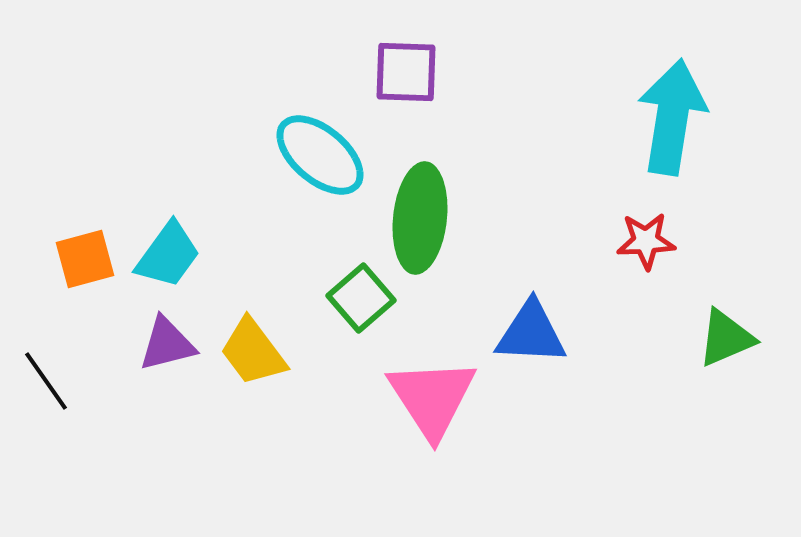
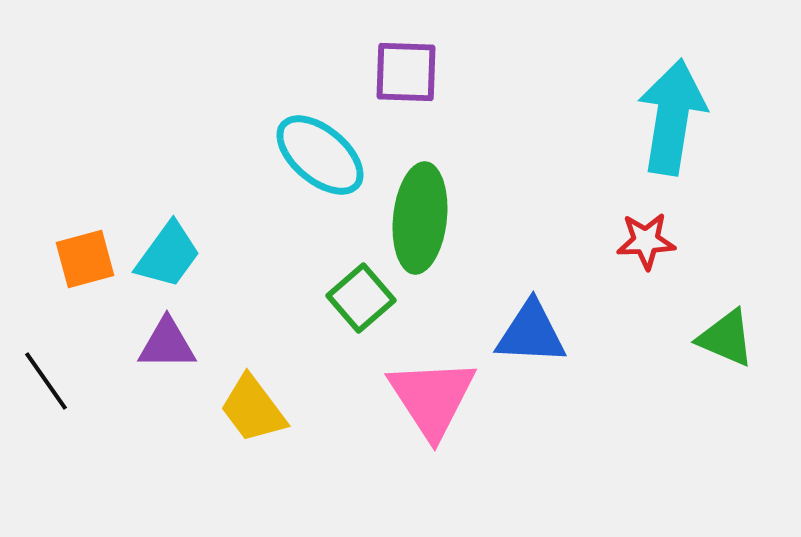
green triangle: rotated 46 degrees clockwise
purple triangle: rotated 14 degrees clockwise
yellow trapezoid: moved 57 px down
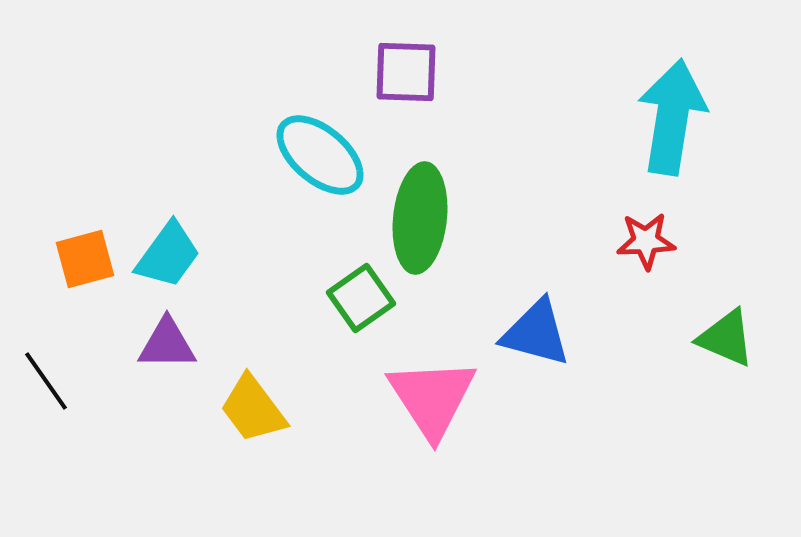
green square: rotated 6 degrees clockwise
blue triangle: moved 5 px right; rotated 12 degrees clockwise
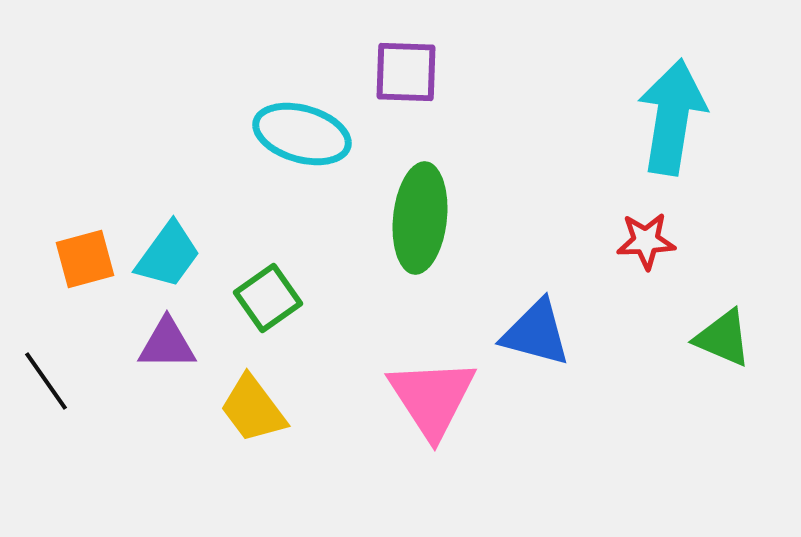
cyan ellipse: moved 18 px left, 21 px up; rotated 24 degrees counterclockwise
green square: moved 93 px left
green triangle: moved 3 px left
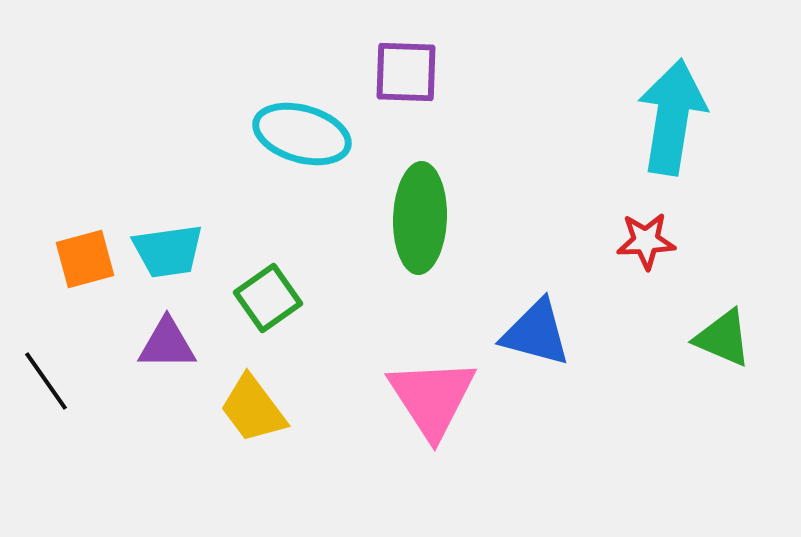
green ellipse: rotated 4 degrees counterclockwise
cyan trapezoid: moved 4 px up; rotated 46 degrees clockwise
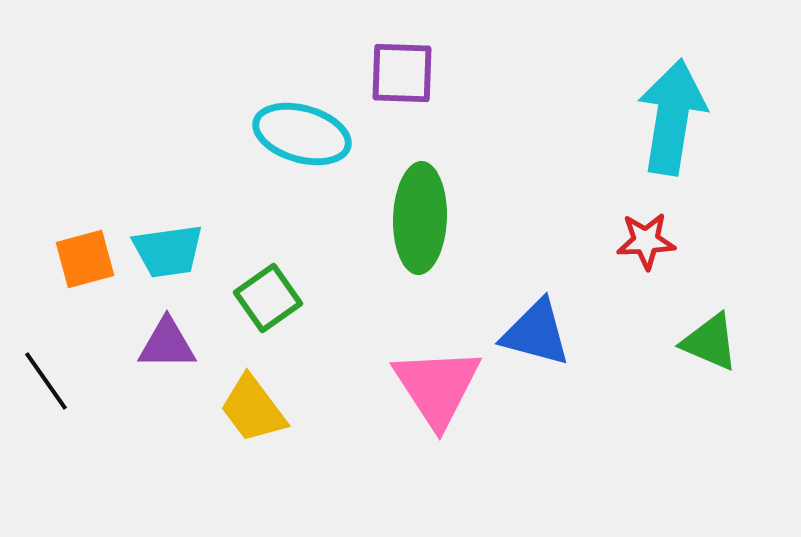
purple square: moved 4 px left, 1 px down
green triangle: moved 13 px left, 4 px down
pink triangle: moved 5 px right, 11 px up
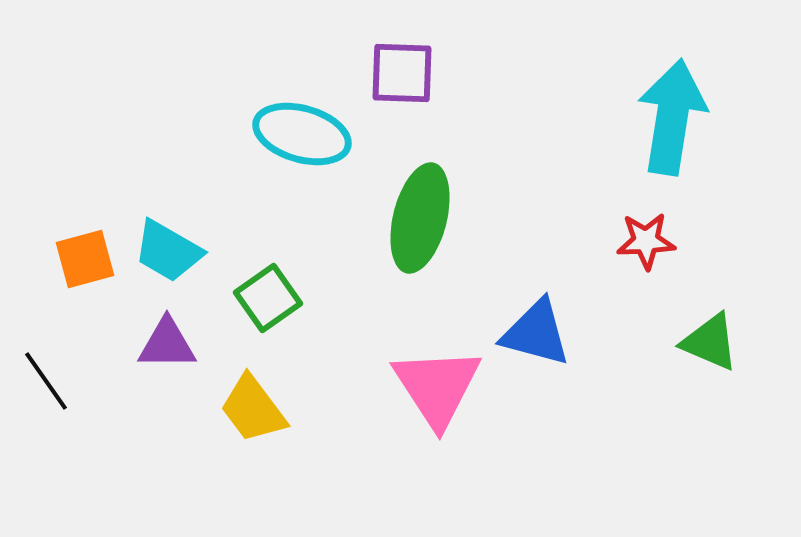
green ellipse: rotated 12 degrees clockwise
cyan trapezoid: rotated 38 degrees clockwise
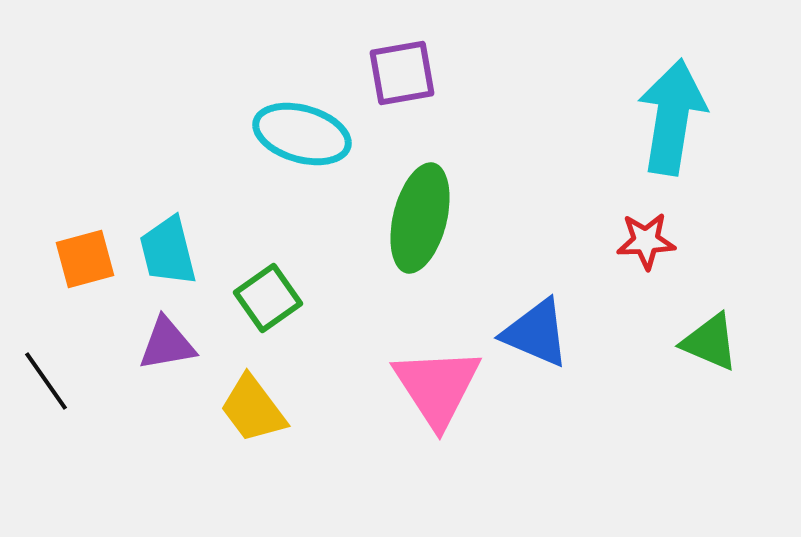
purple square: rotated 12 degrees counterclockwise
cyan trapezoid: rotated 46 degrees clockwise
blue triangle: rotated 8 degrees clockwise
purple triangle: rotated 10 degrees counterclockwise
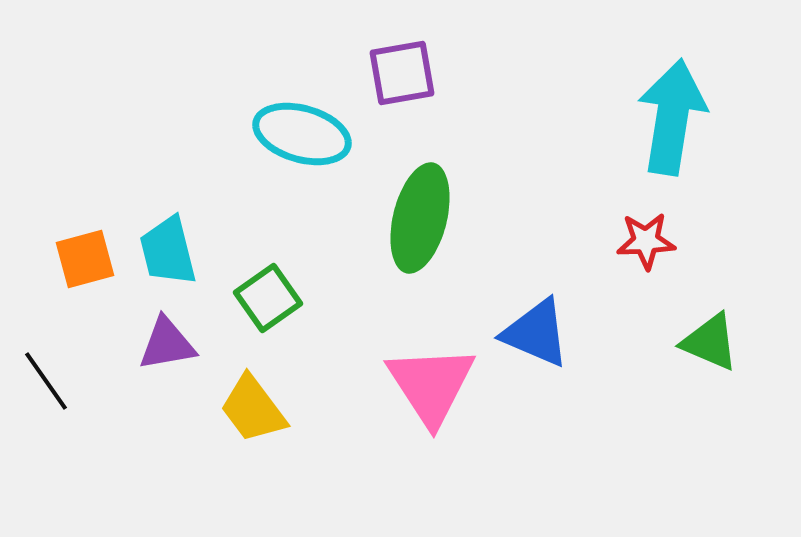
pink triangle: moved 6 px left, 2 px up
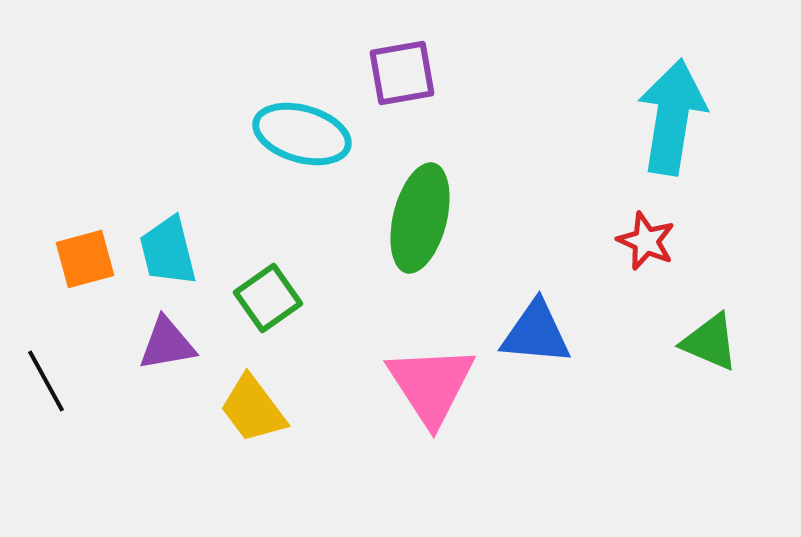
red star: rotated 26 degrees clockwise
blue triangle: rotated 18 degrees counterclockwise
black line: rotated 6 degrees clockwise
